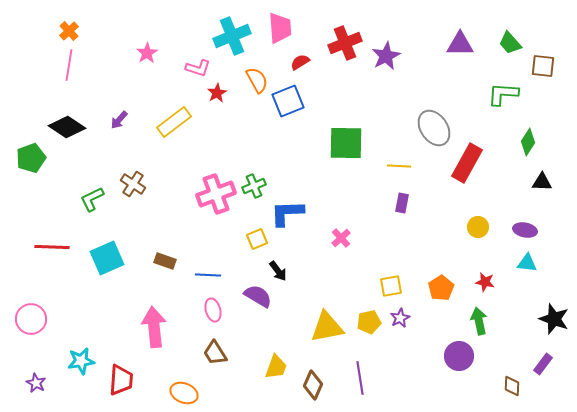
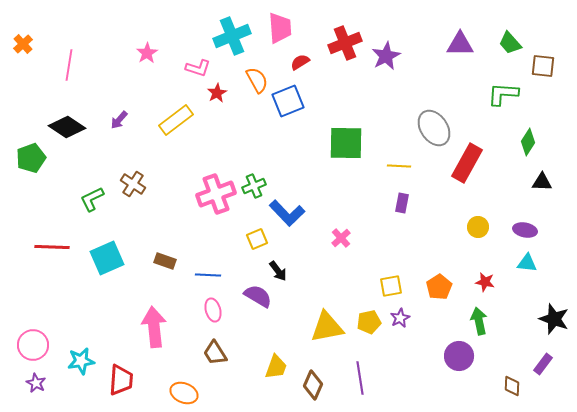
orange cross at (69, 31): moved 46 px left, 13 px down
yellow rectangle at (174, 122): moved 2 px right, 2 px up
blue L-shape at (287, 213): rotated 132 degrees counterclockwise
orange pentagon at (441, 288): moved 2 px left, 1 px up
pink circle at (31, 319): moved 2 px right, 26 px down
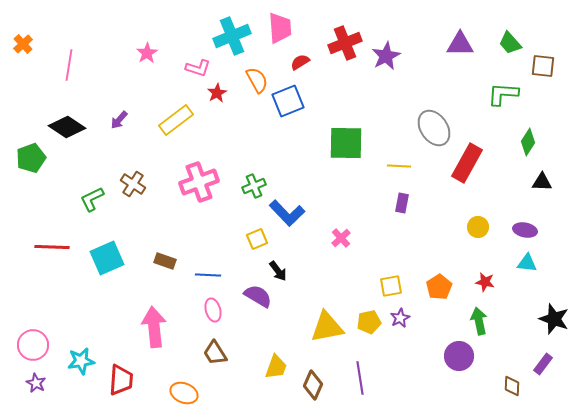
pink cross at (216, 194): moved 17 px left, 12 px up
